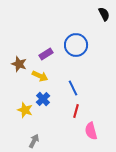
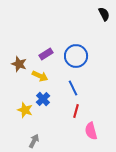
blue circle: moved 11 px down
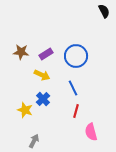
black semicircle: moved 3 px up
brown star: moved 2 px right, 12 px up; rotated 14 degrees counterclockwise
yellow arrow: moved 2 px right, 1 px up
pink semicircle: moved 1 px down
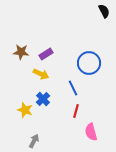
blue circle: moved 13 px right, 7 px down
yellow arrow: moved 1 px left, 1 px up
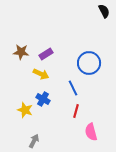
blue cross: rotated 16 degrees counterclockwise
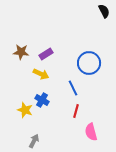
blue cross: moved 1 px left, 1 px down
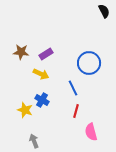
gray arrow: rotated 48 degrees counterclockwise
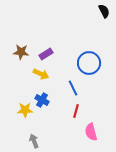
yellow star: rotated 21 degrees counterclockwise
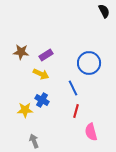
purple rectangle: moved 1 px down
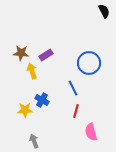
brown star: moved 1 px down
yellow arrow: moved 9 px left, 3 px up; rotated 133 degrees counterclockwise
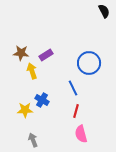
pink semicircle: moved 10 px left, 2 px down
gray arrow: moved 1 px left, 1 px up
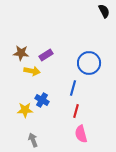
yellow arrow: rotated 119 degrees clockwise
blue line: rotated 42 degrees clockwise
